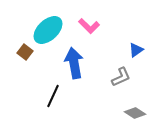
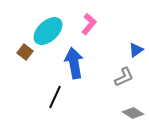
pink L-shape: moved 2 px up; rotated 95 degrees counterclockwise
cyan ellipse: moved 1 px down
gray L-shape: moved 3 px right
black line: moved 2 px right, 1 px down
gray diamond: moved 2 px left
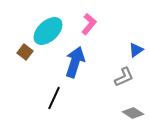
blue arrow: moved 1 px right, 1 px up; rotated 28 degrees clockwise
black line: moved 1 px left, 1 px down
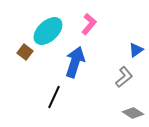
gray L-shape: rotated 15 degrees counterclockwise
black line: moved 1 px up
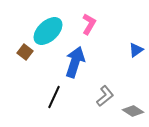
pink L-shape: rotated 10 degrees counterclockwise
gray L-shape: moved 19 px left, 19 px down
gray diamond: moved 2 px up
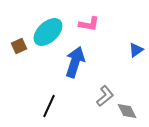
pink L-shape: rotated 70 degrees clockwise
cyan ellipse: moved 1 px down
brown square: moved 6 px left, 6 px up; rotated 28 degrees clockwise
black line: moved 5 px left, 9 px down
gray diamond: moved 6 px left; rotated 30 degrees clockwise
